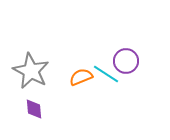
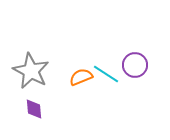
purple circle: moved 9 px right, 4 px down
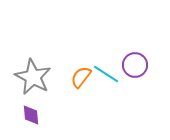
gray star: moved 2 px right, 6 px down
orange semicircle: rotated 30 degrees counterclockwise
purple diamond: moved 3 px left, 6 px down
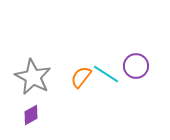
purple circle: moved 1 px right, 1 px down
purple diamond: rotated 65 degrees clockwise
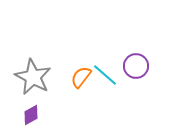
cyan line: moved 1 px left, 1 px down; rotated 8 degrees clockwise
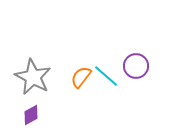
cyan line: moved 1 px right, 1 px down
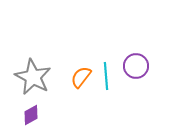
cyan line: rotated 44 degrees clockwise
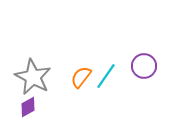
purple circle: moved 8 px right
cyan line: rotated 40 degrees clockwise
purple diamond: moved 3 px left, 8 px up
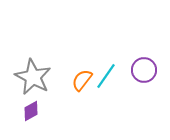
purple circle: moved 4 px down
orange semicircle: moved 1 px right, 3 px down
purple diamond: moved 3 px right, 4 px down
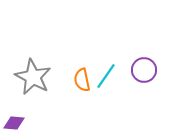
orange semicircle: rotated 50 degrees counterclockwise
purple diamond: moved 17 px left, 12 px down; rotated 35 degrees clockwise
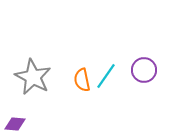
purple diamond: moved 1 px right, 1 px down
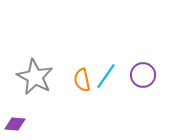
purple circle: moved 1 px left, 5 px down
gray star: moved 2 px right
